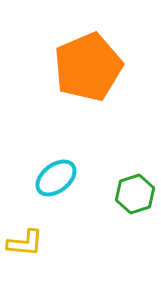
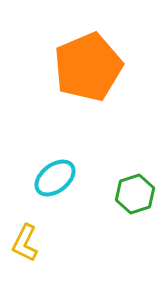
cyan ellipse: moved 1 px left
yellow L-shape: rotated 111 degrees clockwise
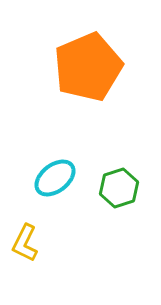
green hexagon: moved 16 px left, 6 px up
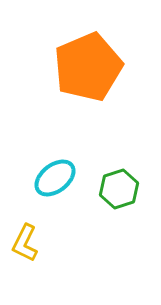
green hexagon: moved 1 px down
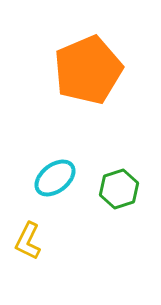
orange pentagon: moved 3 px down
yellow L-shape: moved 3 px right, 2 px up
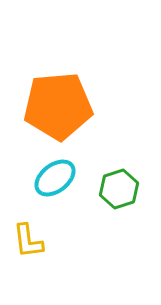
orange pentagon: moved 30 px left, 36 px down; rotated 18 degrees clockwise
yellow L-shape: rotated 33 degrees counterclockwise
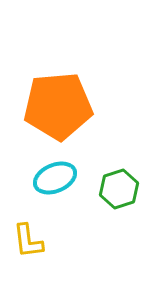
cyan ellipse: rotated 15 degrees clockwise
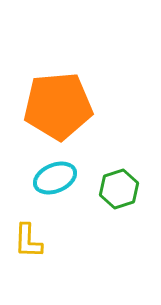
yellow L-shape: rotated 9 degrees clockwise
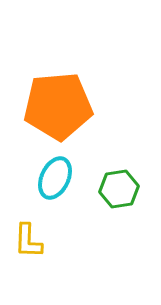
cyan ellipse: rotated 42 degrees counterclockwise
green hexagon: rotated 9 degrees clockwise
